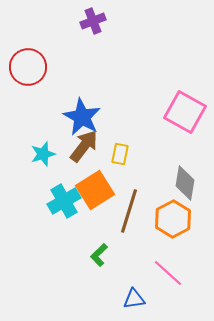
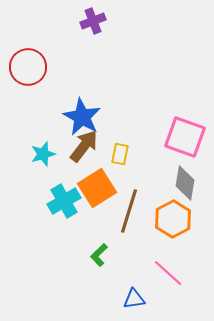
pink square: moved 25 px down; rotated 9 degrees counterclockwise
orange square: moved 2 px right, 2 px up
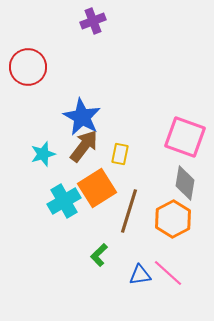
blue triangle: moved 6 px right, 24 px up
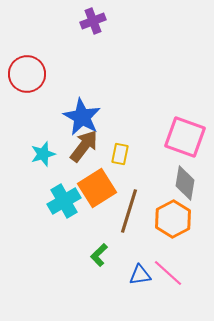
red circle: moved 1 px left, 7 px down
